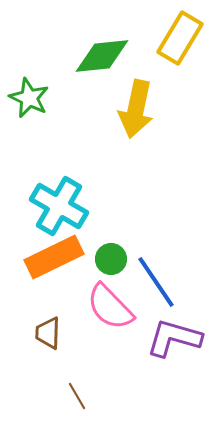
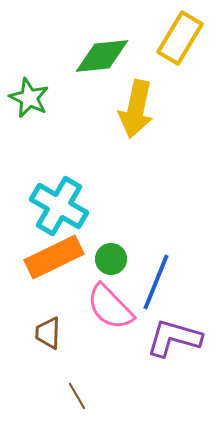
blue line: rotated 56 degrees clockwise
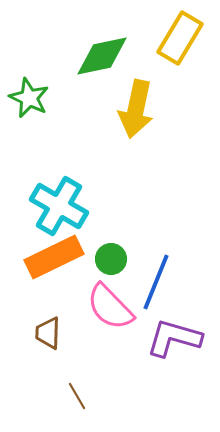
green diamond: rotated 6 degrees counterclockwise
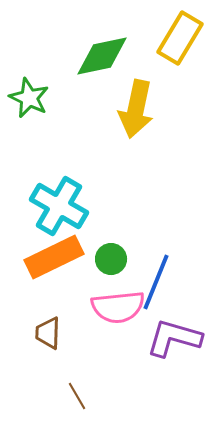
pink semicircle: moved 8 px right; rotated 52 degrees counterclockwise
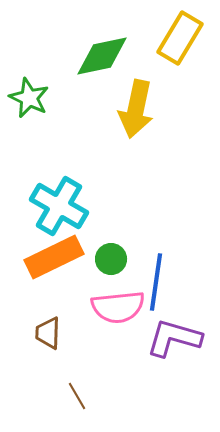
blue line: rotated 14 degrees counterclockwise
